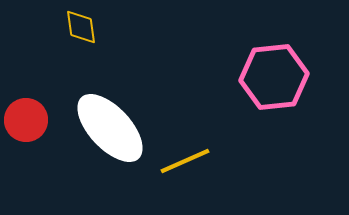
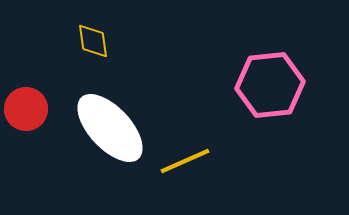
yellow diamond: moved 12 px right, 14 px down
pink hexagon: moved 4 px left, 8 px down
red circle: moved 11 px up
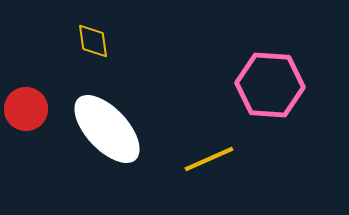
pink hexagon: rotated 10 degrees clockwise
white ellipse: moved 3 px left, 1 px down
yellow line: moved 24 px right, 2 px up
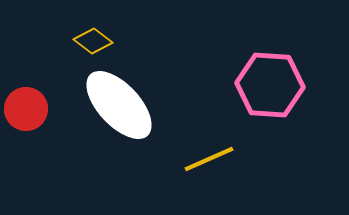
yellow diamond: rotated 45 degrees counterclockwise
white ellipse: moved 12 px right, 24 px up
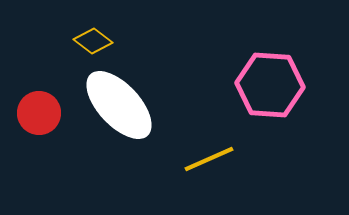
red circle: moved 13 px right, 4 px down
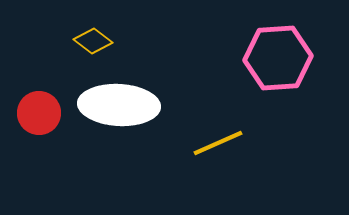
pink hexagon: moved 8 px right, 27 px up; rotated 8 degrees counterclockwise
white ellipse: rotated 44 degrees counterclockwise
yellow line: moved 9 px right, 16 px up
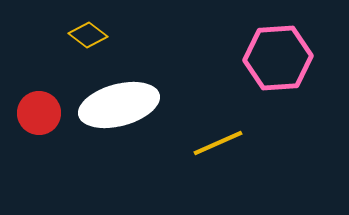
yellow diamond: moved 5 px left, 6 px up
white ellipse: rotated 18 degrees counterclockwise
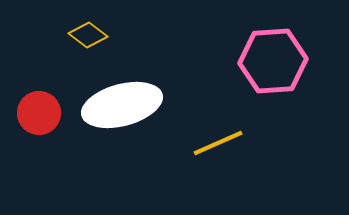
pink hexagon: moved 5 px left, 3 px down
white ellipse: moved 3 px right
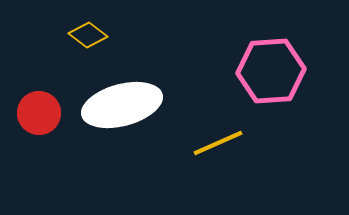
pink hexagon: moved 2 px left, 10 px down
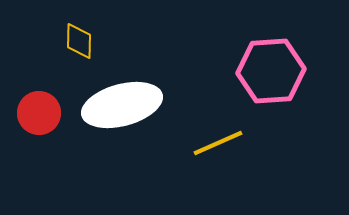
yellow diamond: moved 9 px left, 6 px down; rotated 54 degrees clockwise
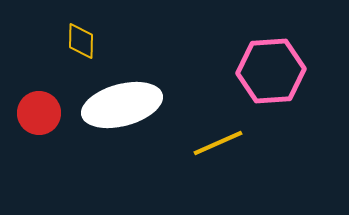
yellow diamond: moved 2 px right
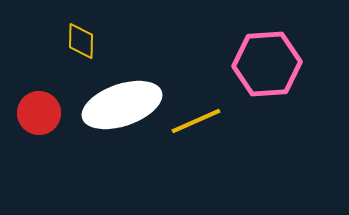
pink hexagon: moved 4 px left, 7 px up
white ellipse: rotated 4 degrees counterclockwise
yellow line: moved 22 px left, 22 px up
